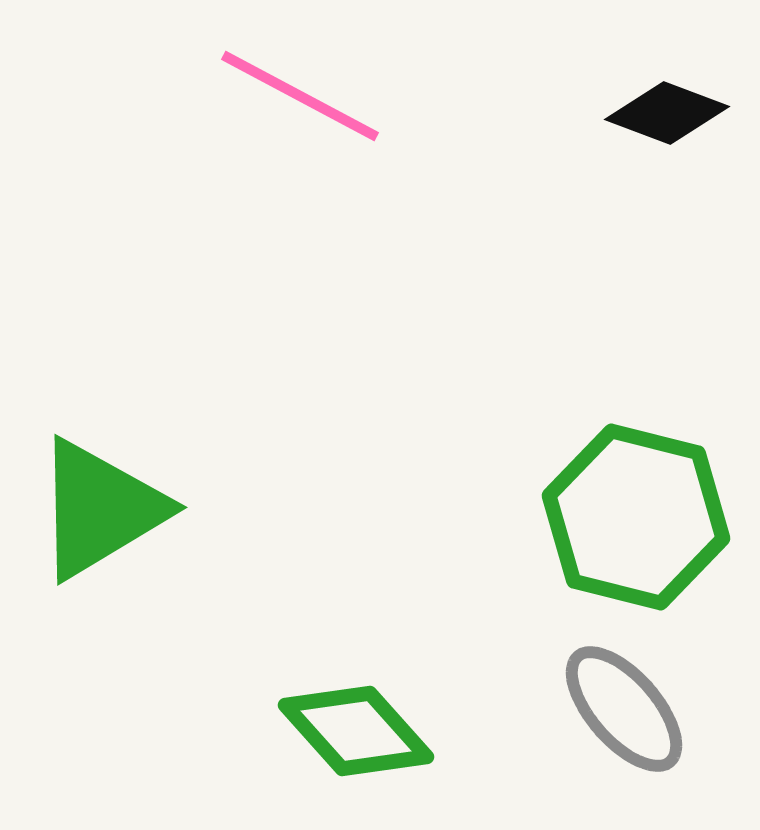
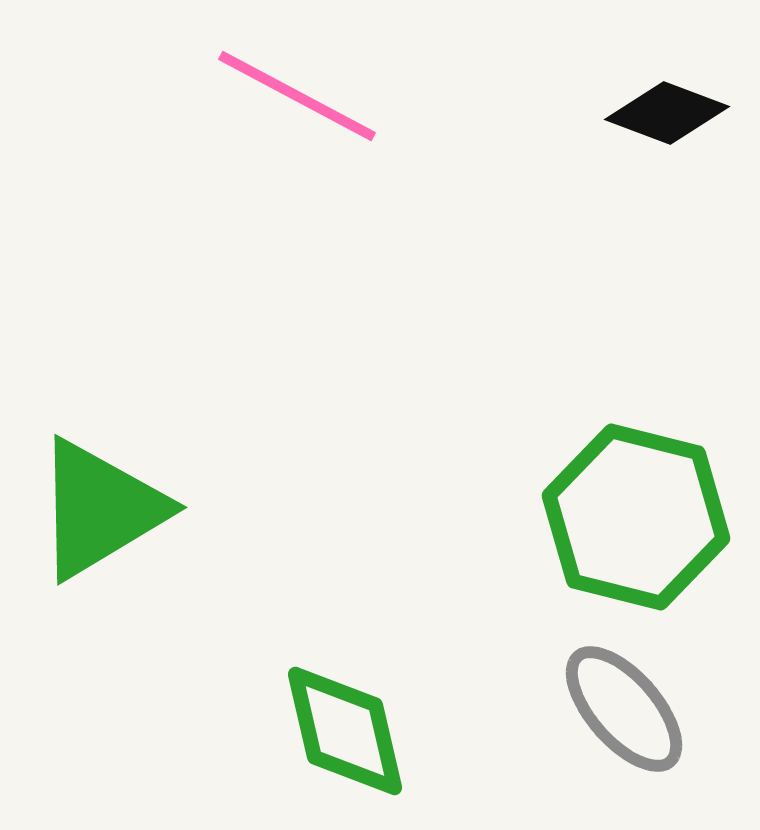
pink line: moved 3 px left
green diamond: moved 11 px left; rotated 29 degrees clockwise
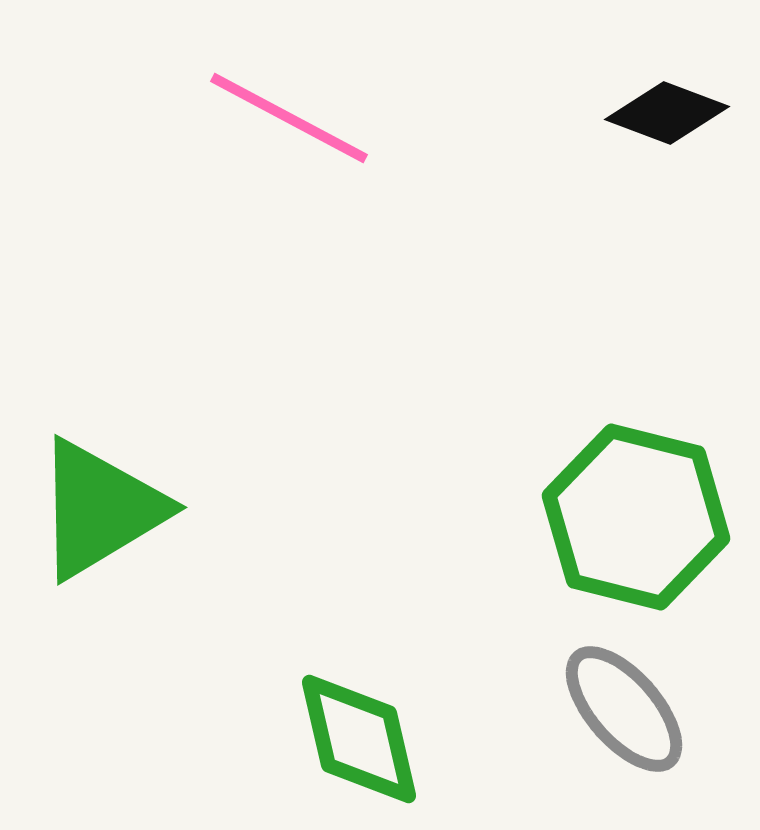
pink line: moved 8 px left, 22 px down
green diamond: moved 14 px right, 8 px down
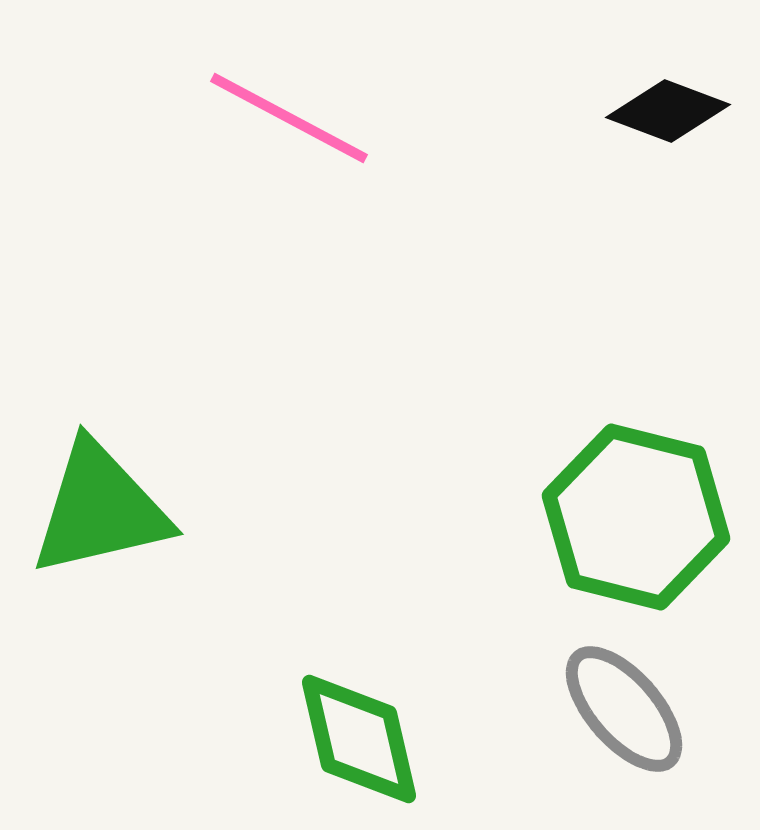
black diamond: moved 1 px right, 2 px up
green triangle: rotated 18 degrees clockwise
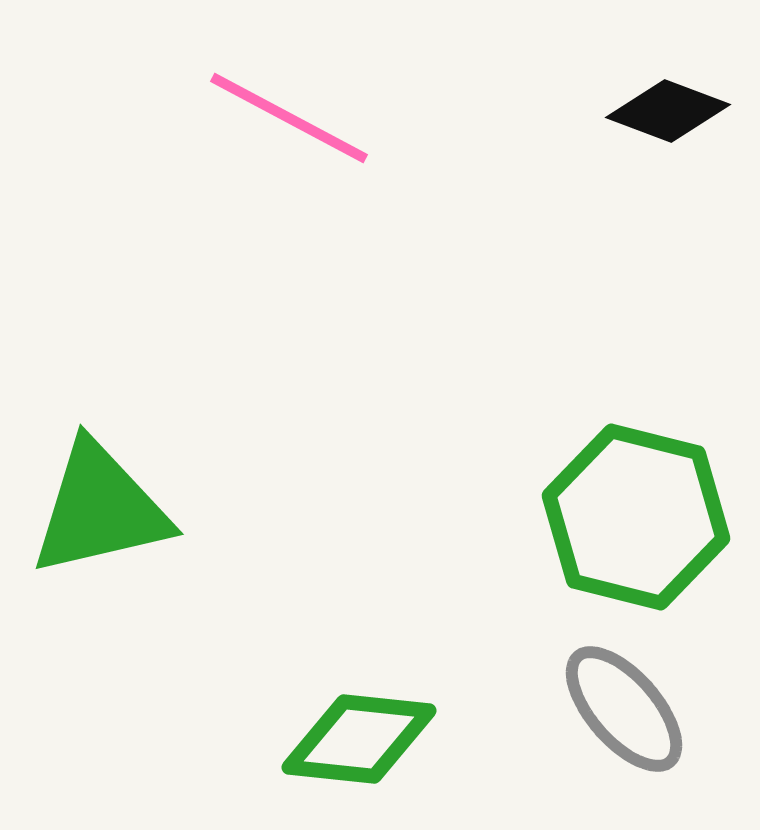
green diamond: rotated 71 degrees counterclockwise
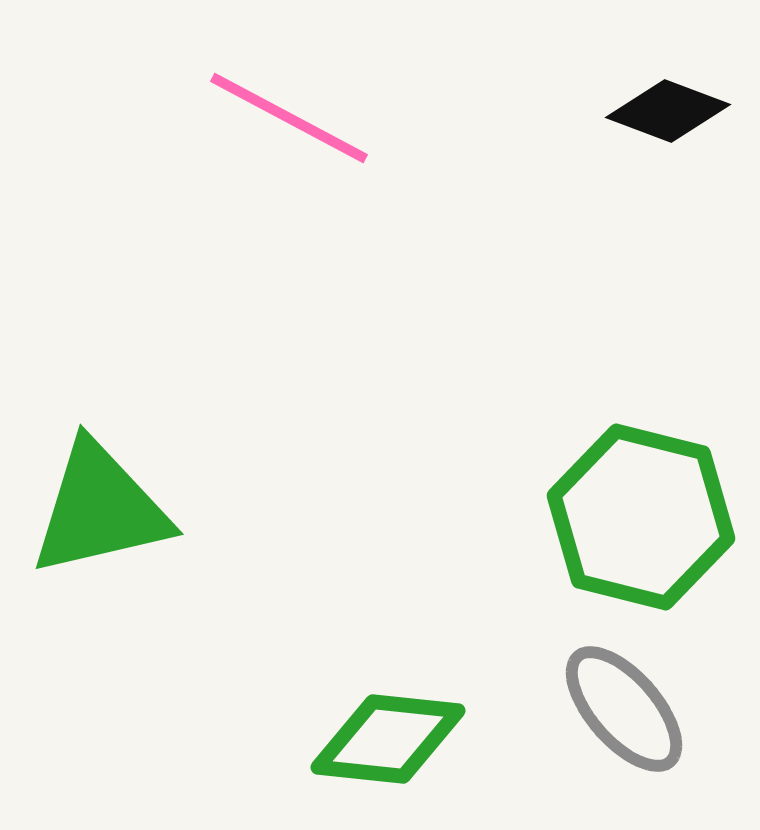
green hexagon: moved 5 px right
green diamond: moved 29 px right
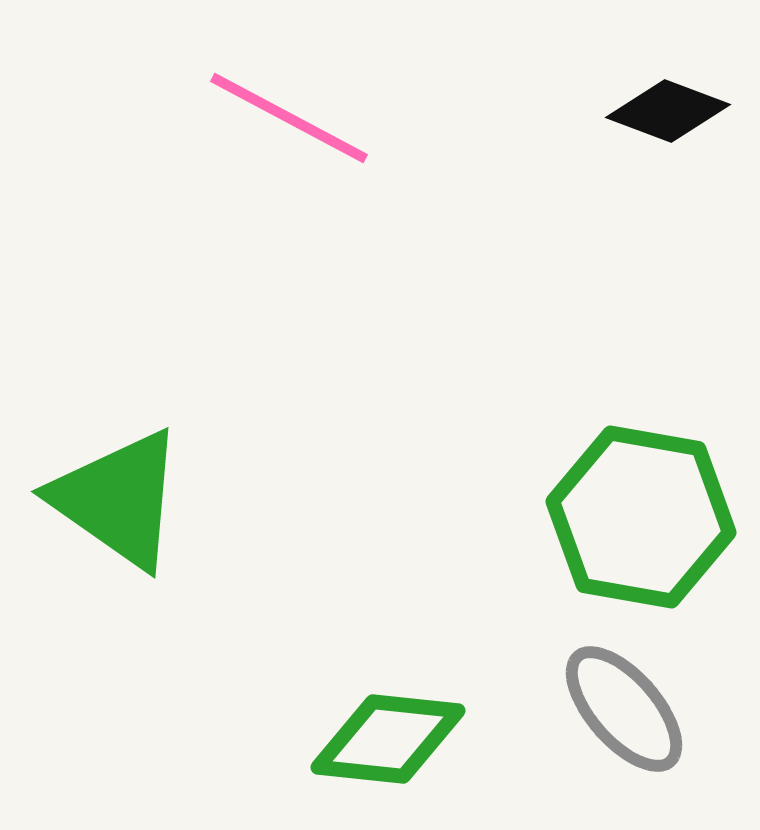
green triangle: moved 18 px right, 10 px up; rotated 48 degrees clockwise
green hexagon: rotated 4 degrees counterclockwise
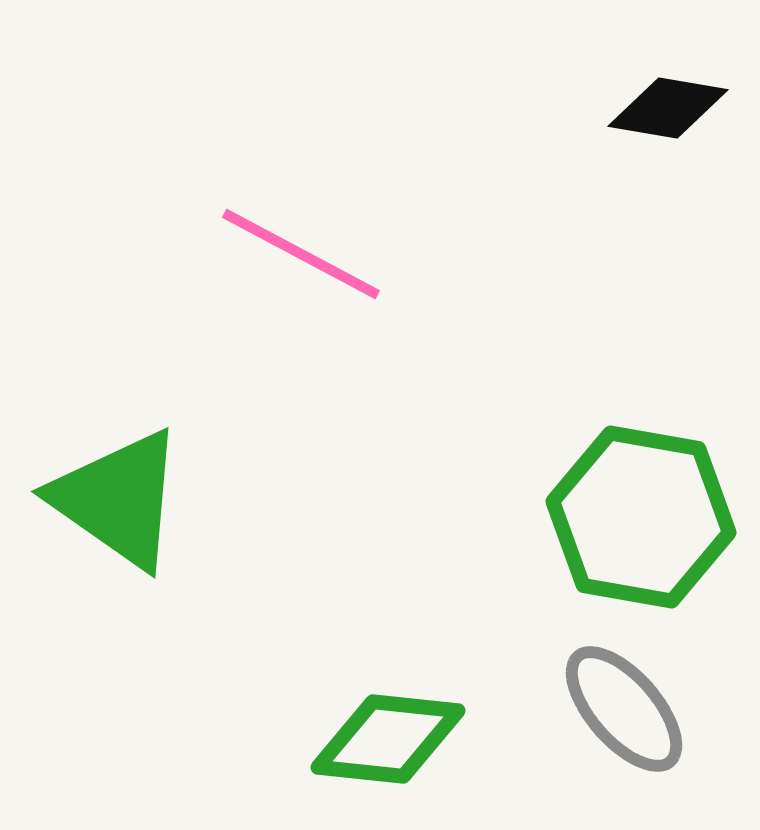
black diamond: moved 3 px up; rotated 11 degrees counterclockwise
pink line: moved 12 px right, 136 px down
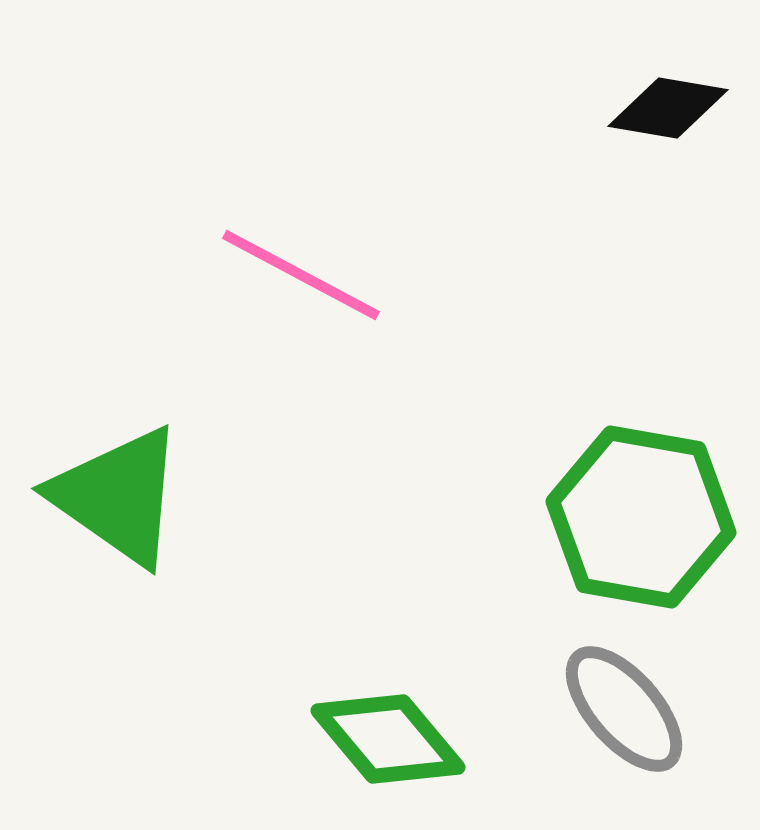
pink line: moved 21 px down
green triangle: moved 3 px up
green diamond: rotated 44 degrees clockwise
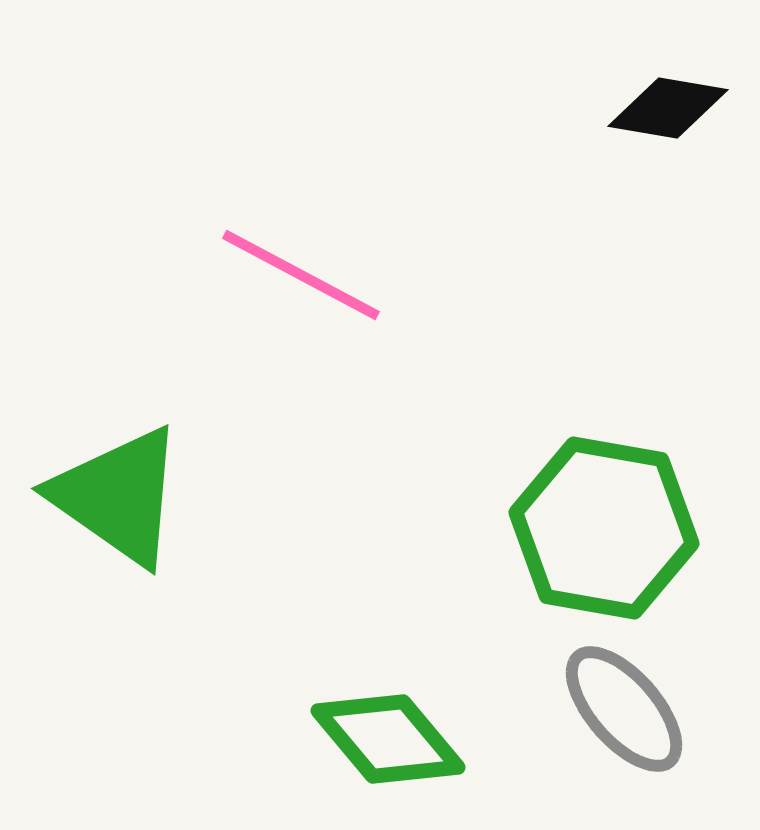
green hexagon: moved 37 px left, 11 px down
